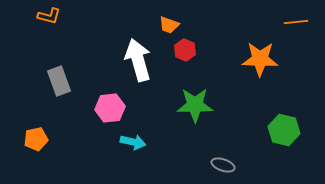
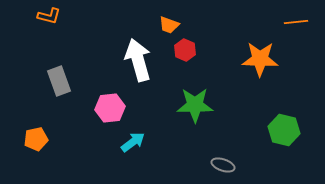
cyan arrow: rotated 50 degrees counterclockwise
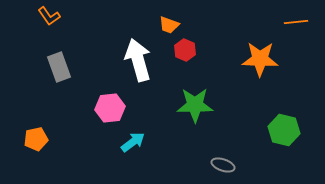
orange L-shape: rotated 40 degrees clockwise
gray rectangle: moved 14 px up
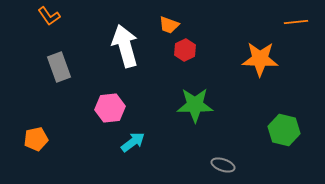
red hexagon: rotated 10 degrees clockwise
white arrow: moved 13 px left, 14 px up
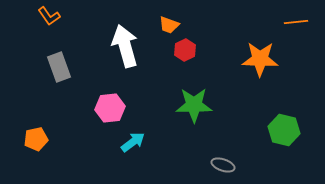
green star: moved 1 px left
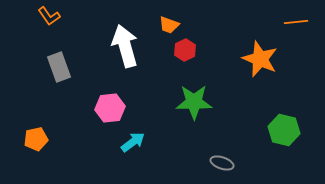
orange star: rotated 21 degrees clockwise
green star: moved 3 px up
gray ellipse: moved 1 px left, 2 px up
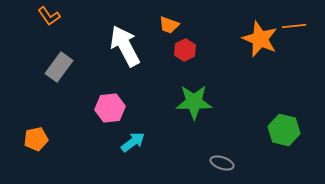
orange line: moved 2 px left, 4 px down
white arrow: rotated 12 degrees counterclockwise
orange star: moved 20 px up
gray rectangle: rotated 56 degrees clockwise
